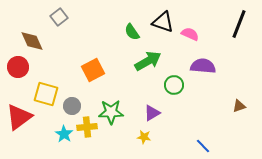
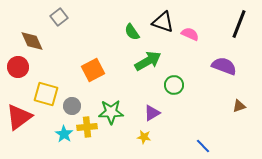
purple semicircle: moved 21 px right; rotated 15 degrees clockwise
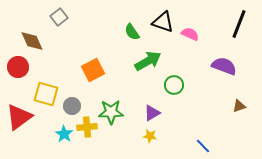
yellow star: moved 6 px right, 1 px up
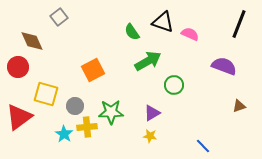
gray circle: moved 3 px right
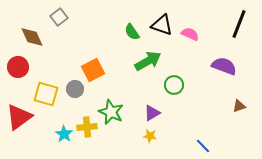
black triangle: moved 1 px left, 3 px down
brown diamond: moved 4 px up
gray circle: moved 17 px up
green star: rotated 25 degrees clockwise
